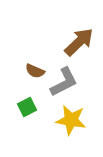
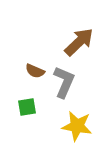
gray L-shape: rotated 40 degrees counterclockwise
green square: rotated 18 degrees clockwise
yellow star: moved 6 px right, 6 px down
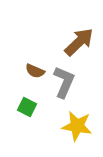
green square: rotated 36 degrees clockwise
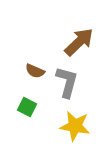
gray L-shape: moved 3 px right; rotated 8 degrees counterclockwise
yellow star: moved 2 px left
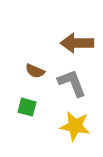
brown arrow: moved 2 px left, 1 px down; rotated 136 degrees counterclockwise
gray L-shape: moved 5 px right, 1 px down; rotated 36 degrees counterclockwise
green square: rotated 12 degrees counterclockwise
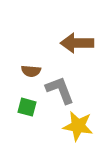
brown semicircle: moved 4 px left; rotated 18 degrees counterclockwise
gray L-shape: moved 12 px left, 7 px down
yellow star: moved 3 px right
